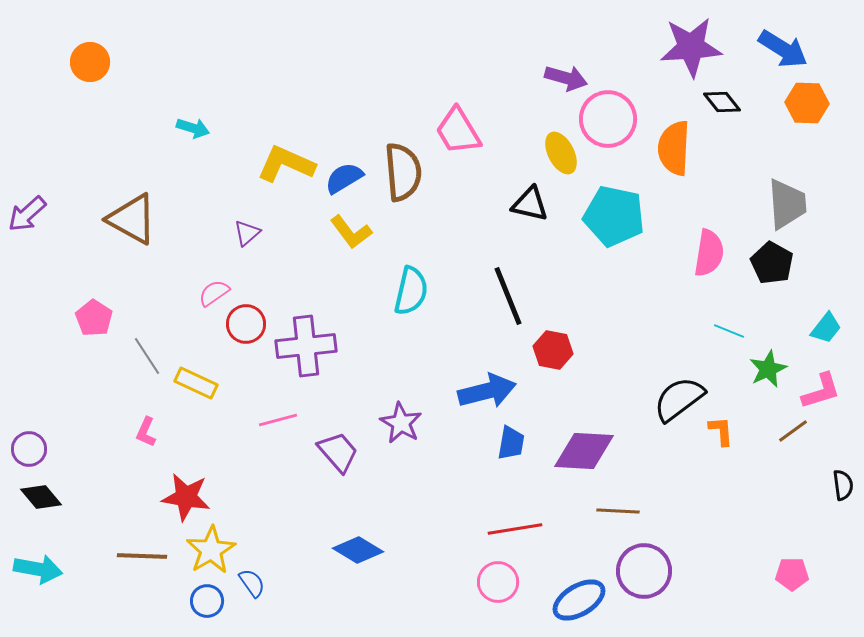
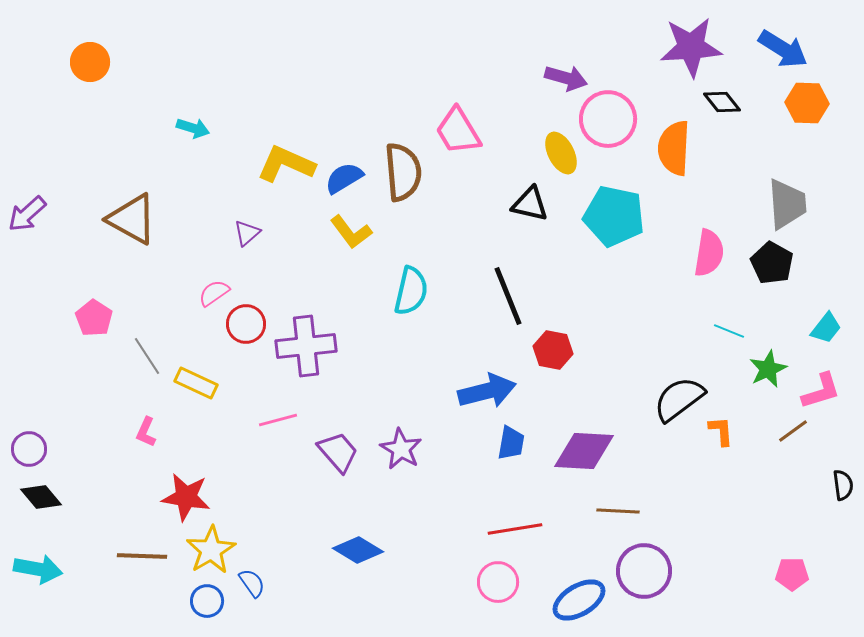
purple star at (401, 423): moved 26 px down
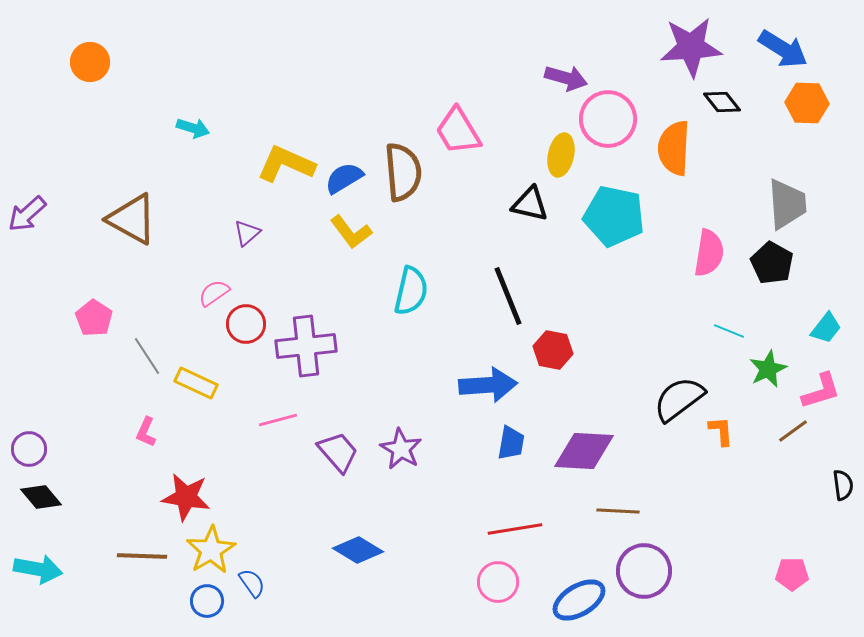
yellow ellipse at (561, 153): moved 2 px down; rotated 39 degrees clockwise
blue arrow at (487, 391): moved 1 px right, 6 px up; rotated 10 degrees clockwise
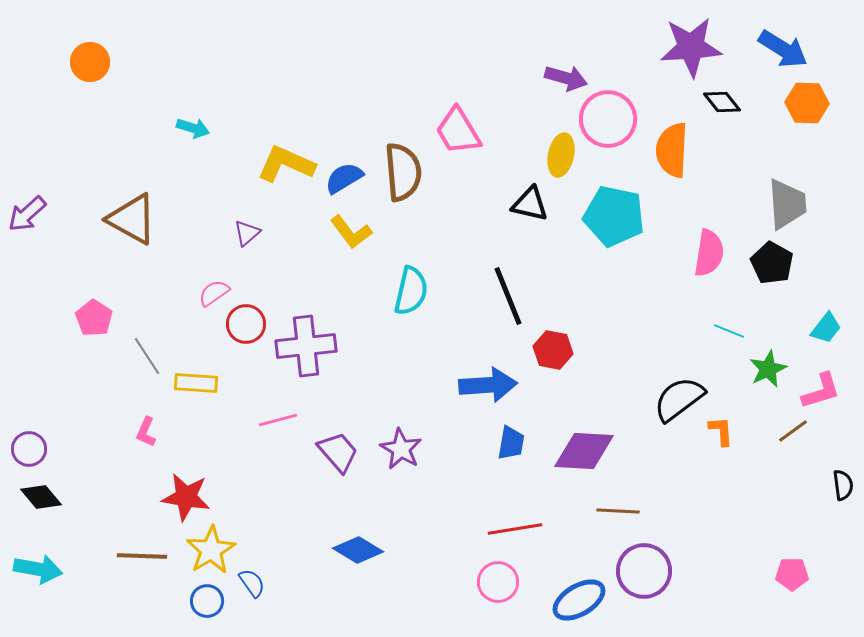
orange semicircle at (674, 148): moved 2 px left, 2 px down
yellow rectangle at (196, 383): rotated 21 degrees counterclockwise
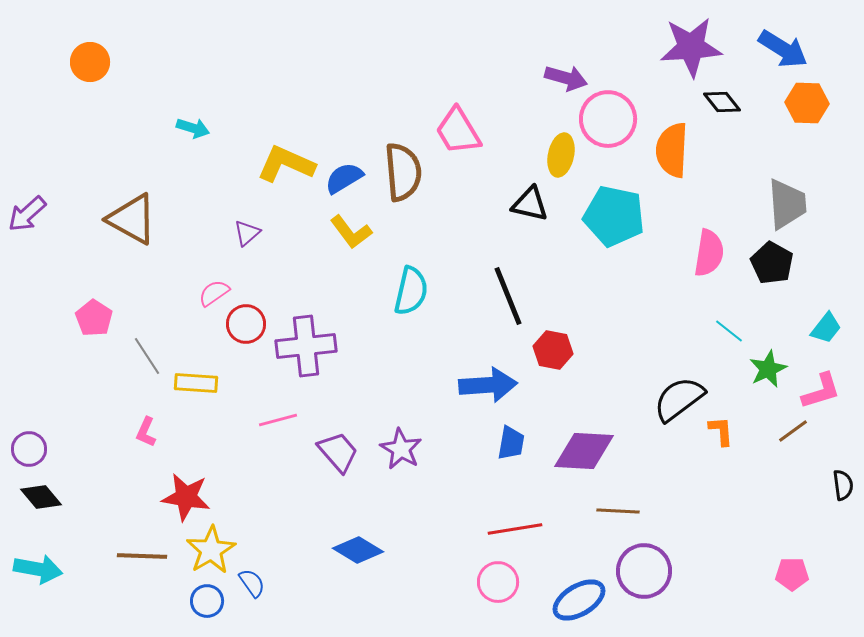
cyan line at (729, 331): rotated 16 degrees clockwise
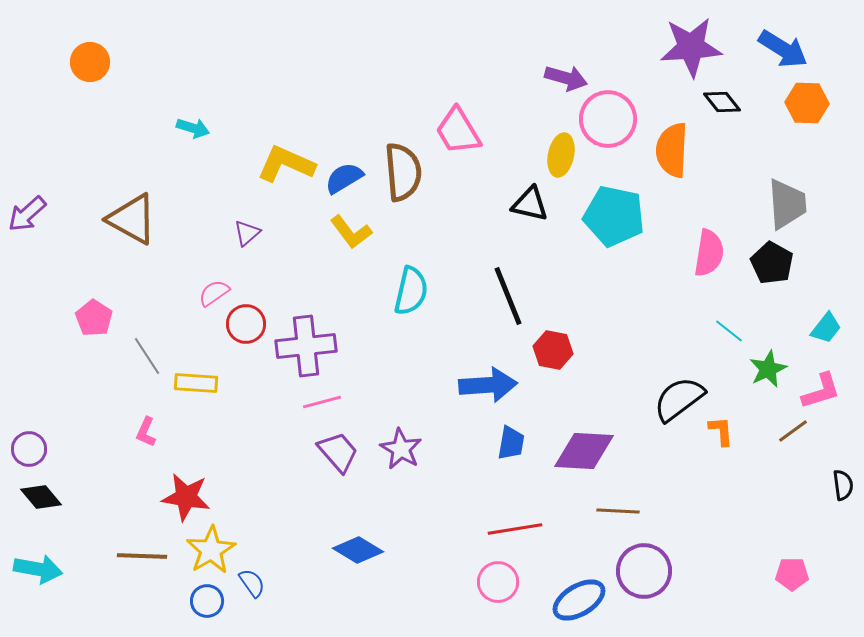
pink line at (278, 420): moved 44 px right, 18 px up
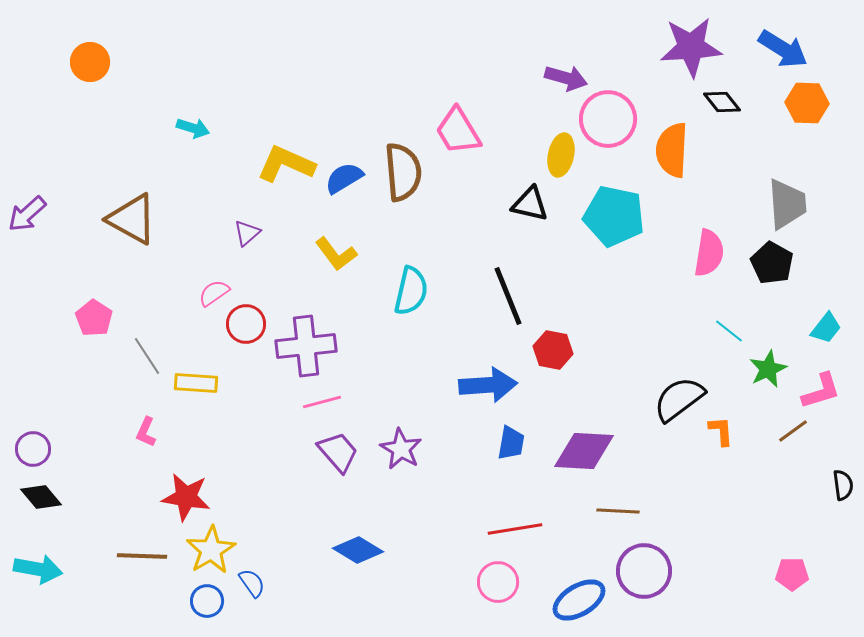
yellow L-shape at (351, 232): moved 15 px left, 22 px down
purple circle at (29, 449): moved 4 px right
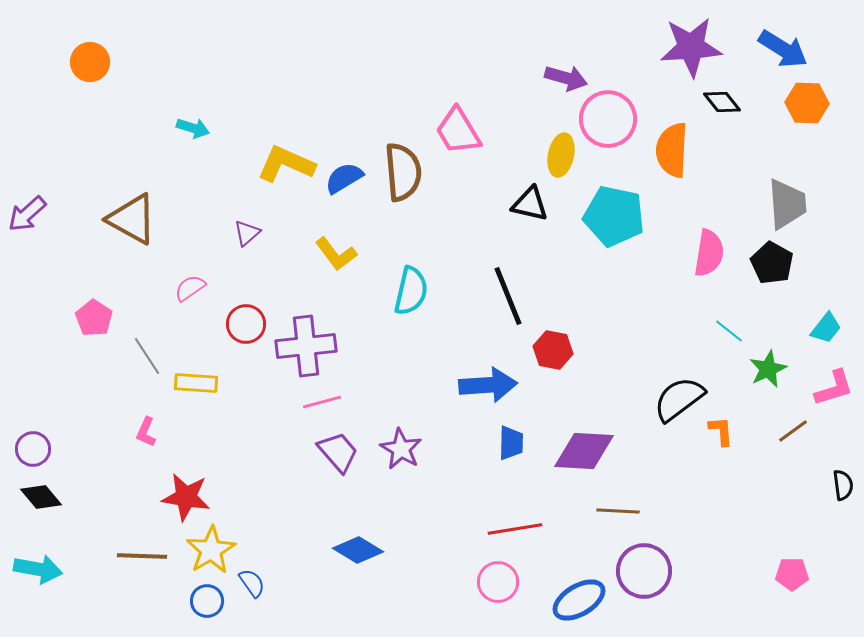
pink semicircle at (214, 293): moved 24 px left, 5 px up
pink L-shape at (821, 391): moved 13 px right, 3 px up
blue trapezoid at (511, 443): rotated 9 degrees counterclockwise
